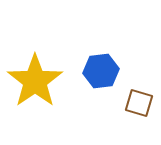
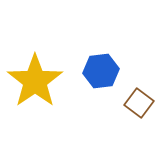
brown square: rotated 20 degrees clockwise
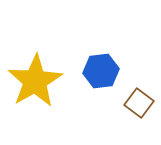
yellow star: rotated 4 degrees clockwise
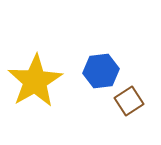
brown square: moved 10 px left, 2 px up; rotated 20 degrees clockwise
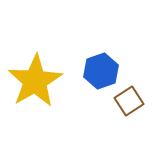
blue hexagon: rotated 12 degrees counterclockwise
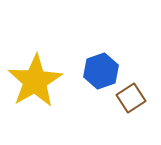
brown square: moved 2 px right, 3 px up
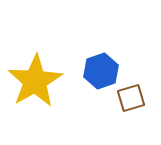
brown square: rotated 16 degrees clockwise
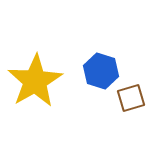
blue hexagon: rotated 24 degrees counterclockwise
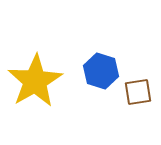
brown square: moved 7 px right, 6 px up; rotated 8 degrees clockwise
